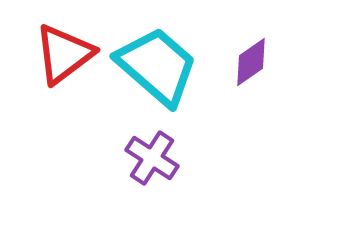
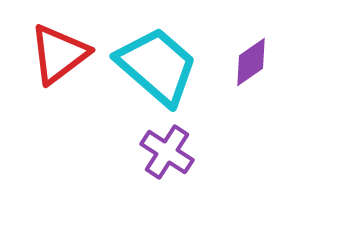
red triangle: moved 5 px left
purple cross: moved 15 px right, 6 px up
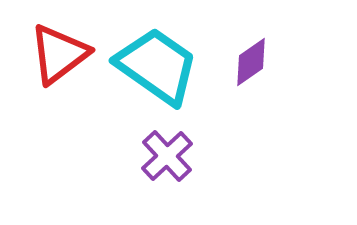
cyan trapezoid: rotated 6 degrees counterclockwise
purple cross: moved 4 px down; rotated 14 degrees clockwise
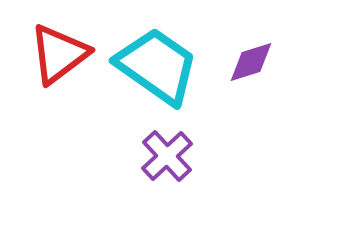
purple diamond: rotated 18 degrees clockwise
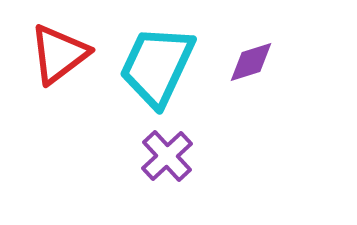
cyan trapezoid: rotated 100 degrees counterclockwise
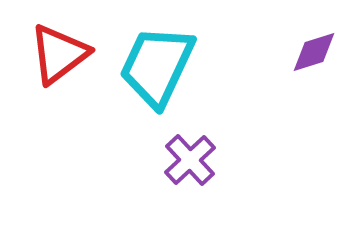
purple diamond: moved 63 px right, 10 px up
purple cross: moved 23 px right, 4 px down
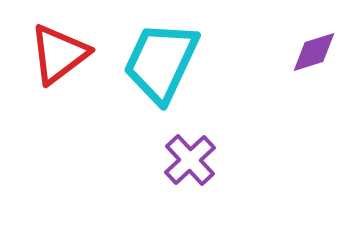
cyan trapezoid: moved 4 px right, 4 px up
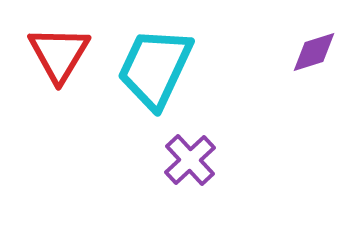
red triangle: rotated 22 degrees counterclockwise
cyan trapezoid: moved 6 px left, 6 px down
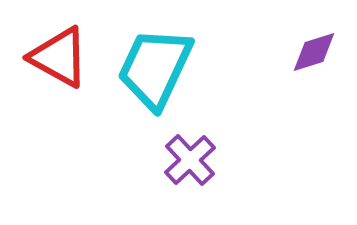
red triangle: moved 3 px down; rotated 32 degrees counterclockwise
